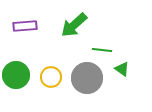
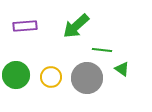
green arrow: moved 2 px right, 1 px down
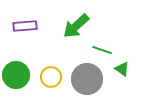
green line: rotated 12 degrees clockwise
gray circle: moved 1 px down
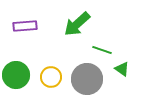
green arrow: moved 1 px right, 2 px up
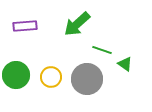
green triangle: moved 3 px right, 5 px up
